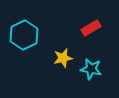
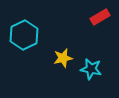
red rectangle: moved 9 px right, 11 px up
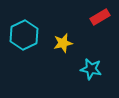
yellow star: moved 15 px up
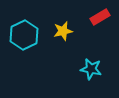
yellow star: moved 12 px up
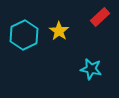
red rectangle: rotated 12 degrees counterclockwise
yellow star: moved 4 px left; rotated 24 degrees counterclockwise
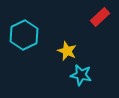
yellow star: moved 8 px right, 20 px down; rotated 12 degrees counterclockwise
cyan star: moved 10 px left, 6 px down
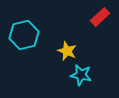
cyan hexagon: rotated 12 degrees clockwise
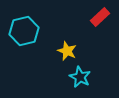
cyan hexagon: moved 4 px up
cyan star: moved 1 px left, 2 px down; rotated 15 degrees clockwise
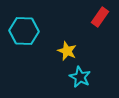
red rectangle: rotated 12 degrees counterclockwise
cyan hexagon: rotated 16 degrees clockwise
